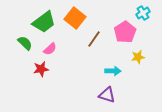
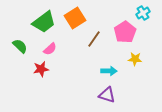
orange square: rotated 20 degrees clockwise
green semicircle: moved 5 px left, 3 px down
yellow star: moved 3 px left, 2 px down; rotated 16 degrees clockwise
cyan arrow: moved 4 px left
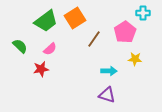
cyan cross: rotated 32 degrees clockwise
green trapezoid: moved 2 px right, 1 px up
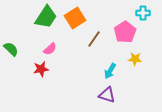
green trapezoid: moved 4 px up; rotated 20 degrees counterclockwise
green semicircle: moved 9 px left, 3 px down
cyan arrow: moved 1 px right; rotated 119 degrees clockwise
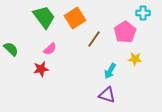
green trapezoid: moved 2 px left; rotated 70 degrees counterclockwise
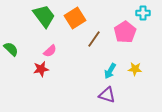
green trapezoid: moved 1 px up
pink semicircle: moved 2 px down
yellow star: moved 10 px down
